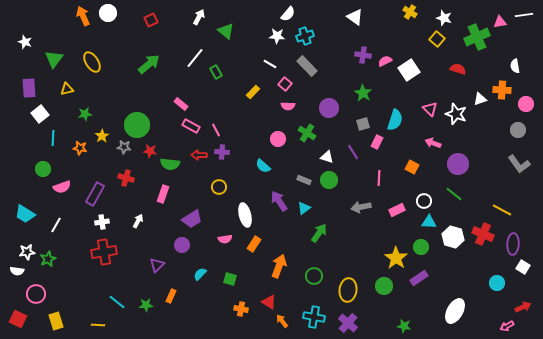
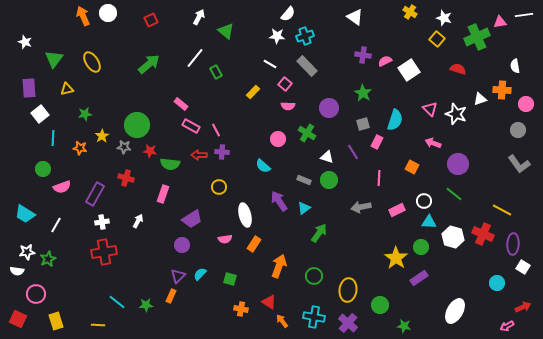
purple triangle at (157, 265): moved 21 px right, 11 px down
green circle at (384, 286): moved 4 px left, 19 px down
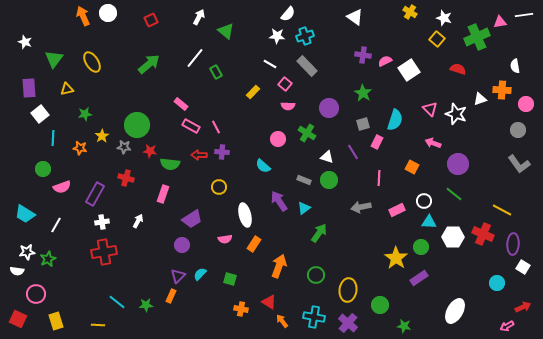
pink line at (216, 130): moved 3 px up
white hexagon at (453, 237): rotated 15 degrees counterclockwise
green circle at (314, 276): moved 2 px right, 1 px up
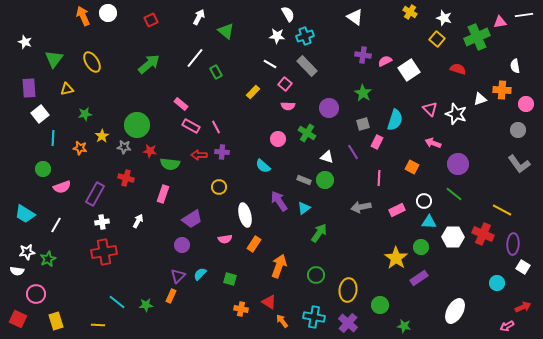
white semicircle at (288, 14): rotated 70 degrees counterclockwise
green circle at (329, 180): moved 4 px left
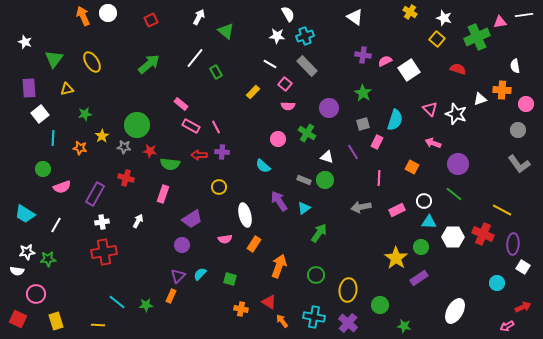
green star at (48, 259): rotated 21 degrees clockwise
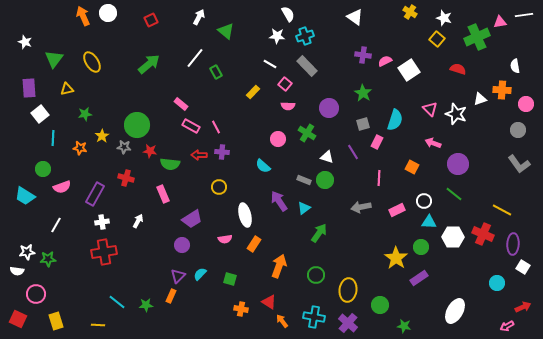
pink rectangle at (163, 194): rotated 42 degrees counterclockwise
cyan trapezoid at (25, 214): moved 18 px up
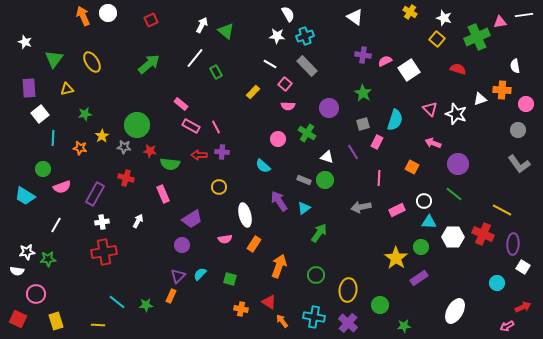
white arrow at (199, 17): moved 3 px right, 8 px down
green star at (404, 326): rotated 16 degrees counterclockwise
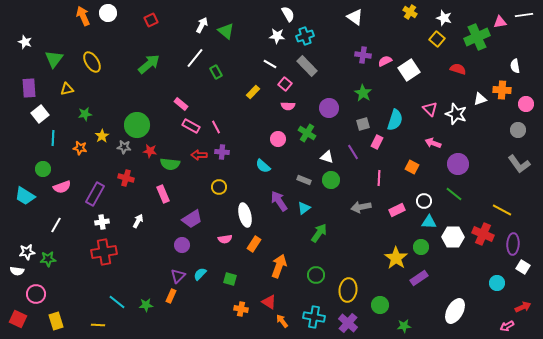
green circle at (325, 180): moved 6 px right
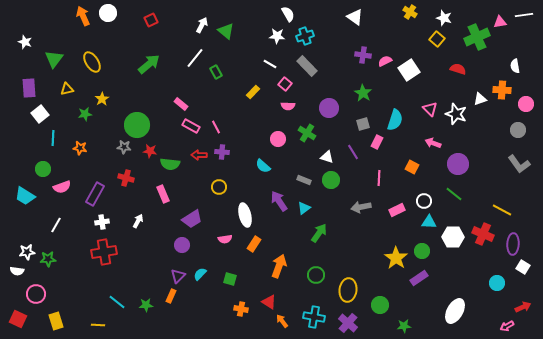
yellow star at (102, 136): moved 37 px up
green circle at (421, 247): moved 1 px right, 4 px down
